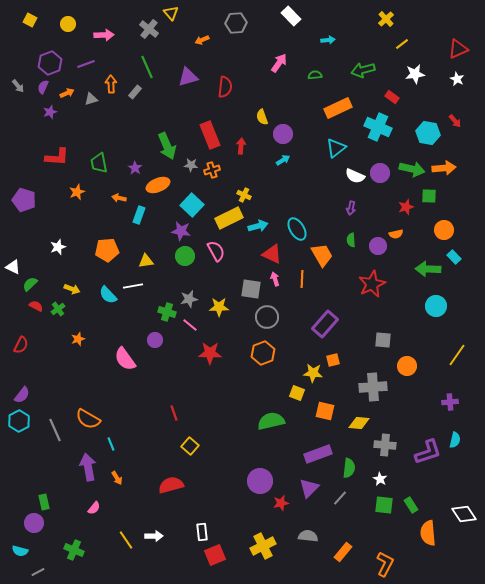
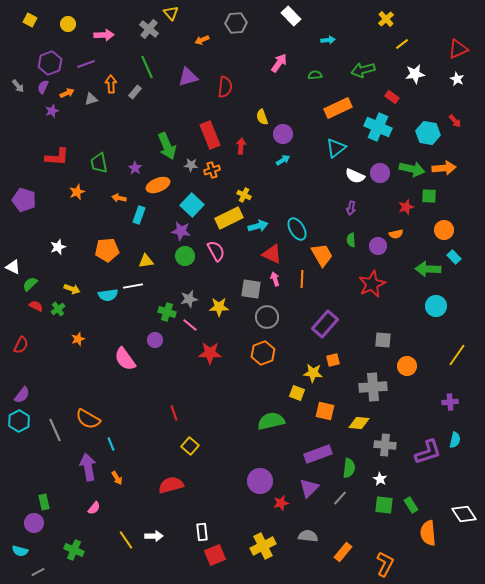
purple star at (50, 112): moved 2 px right, 1 px up
cyan semicircle at (108, 295): rotated 54 degrees counterclockwise
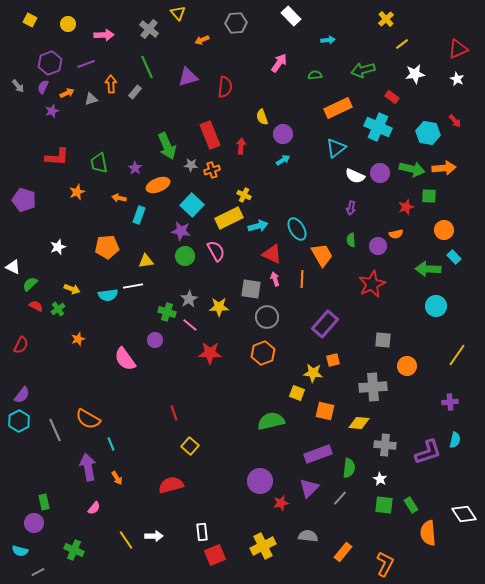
yellow triangle at (171, 13): moved 7 px right
orange pentagon at (107, 250): moved 3 px up
gray star at (189, 299): rotated 18 degrees counterclockwise
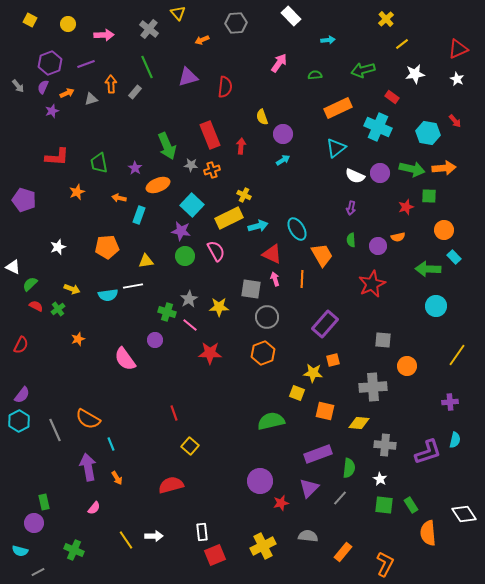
orange semicircle at (396, 234): moved 2 px right, 3 px down
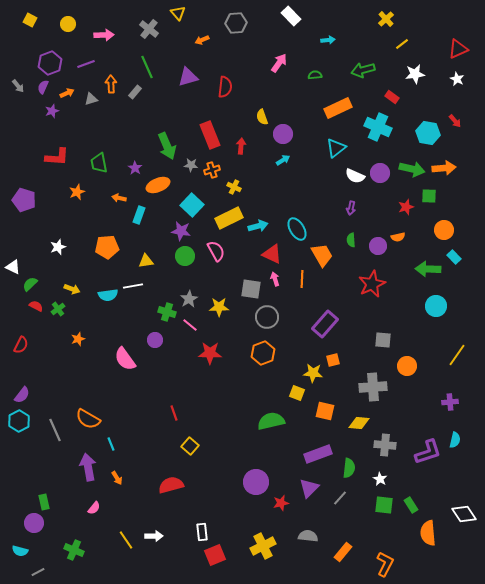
yellow cross at (244, 195): moved 10 px left, 8 px up
purple circle at (260, 481): moved 4 px left, 1 px down
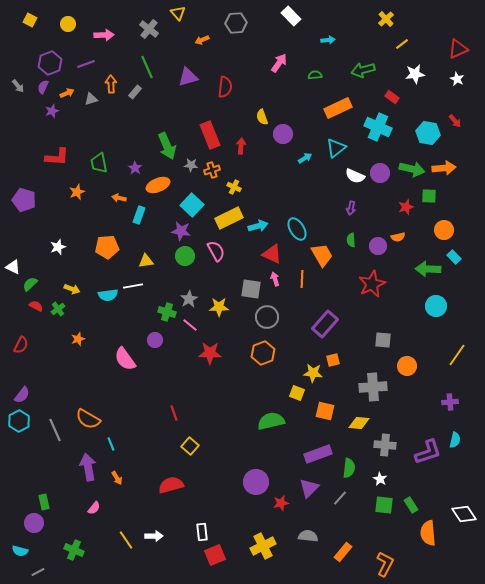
cyan arrow at (283, 160): moved 22 px right, 2 px up
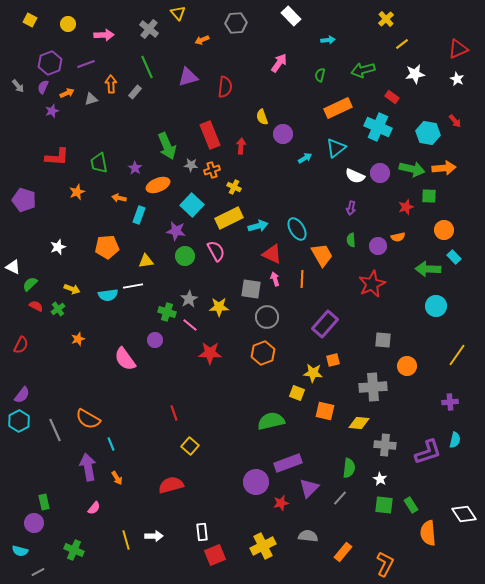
green semicircle at (315, 75): moved 5 px right; rotated 72 degrees counterclockwise
purple star at (181, 231): moved 5 px left
purple rectangle at (318, 454): moved 30 px left, 9 px down
yellow line at (126, 540): rotated 18 degrees clockwise
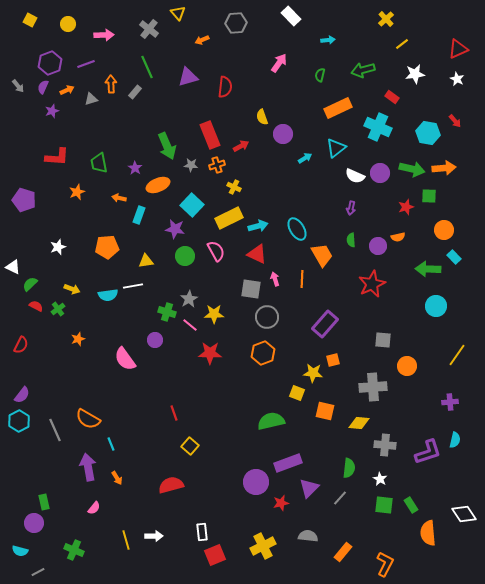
orange arrow at (67, 93): moved 3 px up
red arrow at (241, 146): rotated 56 degrees clockwise
orange cross at (212, 170): moved 5 px right, 5 px up
purple star at (176, 231): moved 1 px left, 2 px up
red triangle at (272, 254): moved 15 px left
yellow star at (219, 307): moved 5 px left, 7 px down
